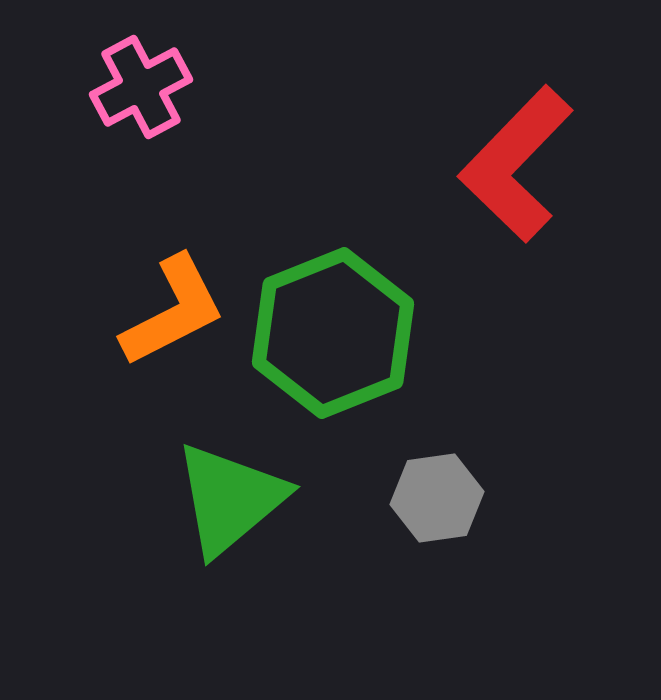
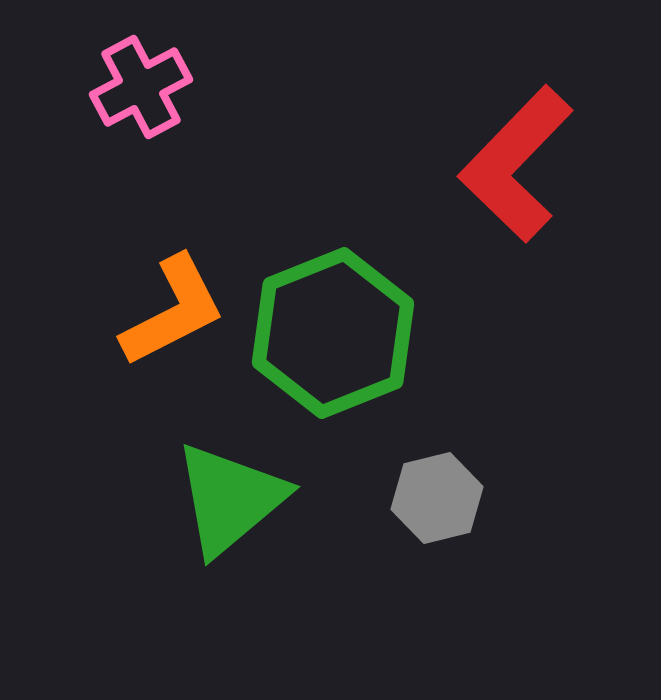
gray hexagon: rotated 6 degrees counterclockwise
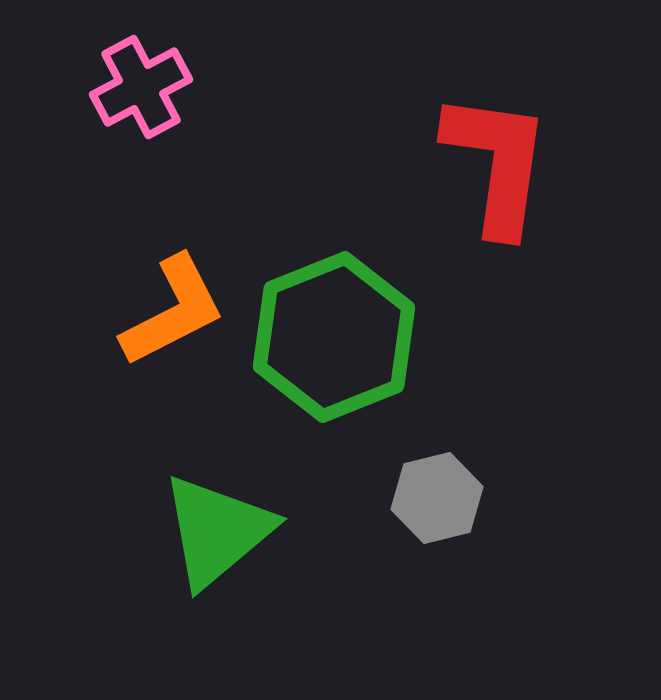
red L-shape: moved 19 px left, 1 px up; rotated 144 degrees clockwise
green hexagon: moved 1 px right, 4 px down
green triangle: moved 13 px left, 32 px down
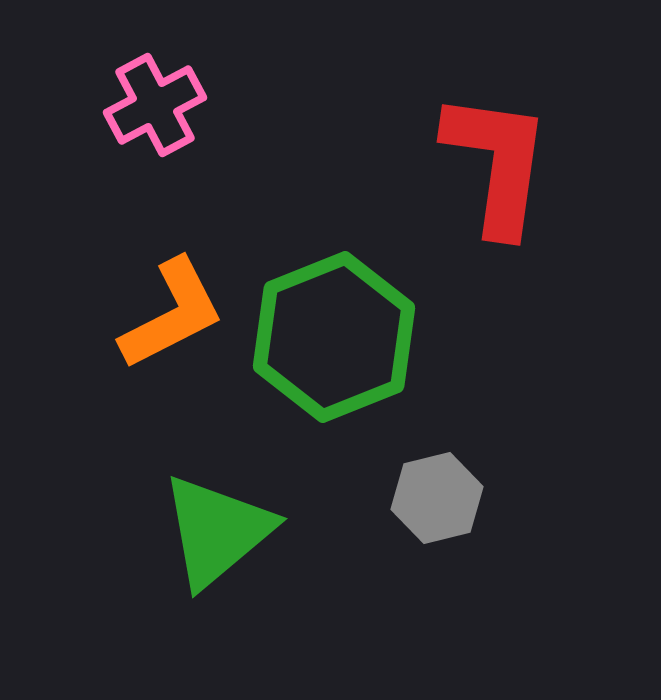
pink cross: moved 14 px right, 18 px down
orange L-shape: moved 1 px left, 3 px down
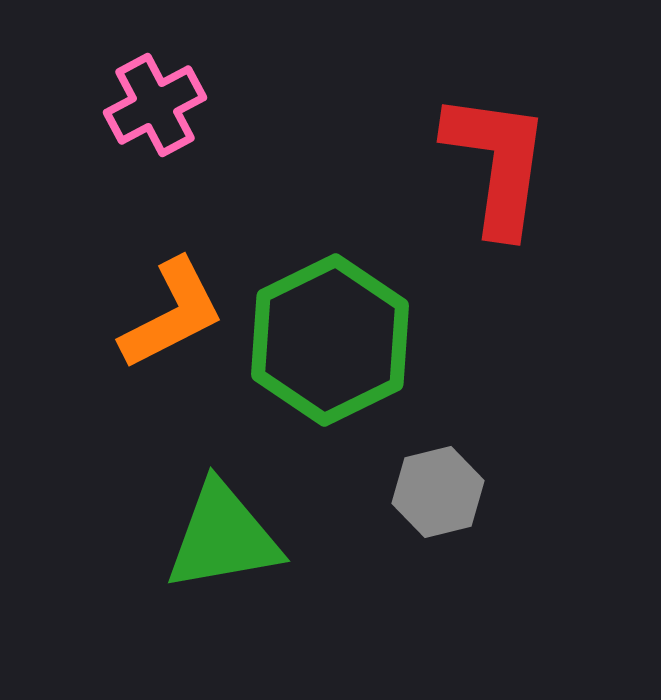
green hexagon: moved 4 px left, 3 px down; rotated 4 degrees counterclockwise
gray hexagon: moved 1 px right, 6 px up
green triangle: moved 6 px right, 6 px down; rotated 30 degrees clockwise
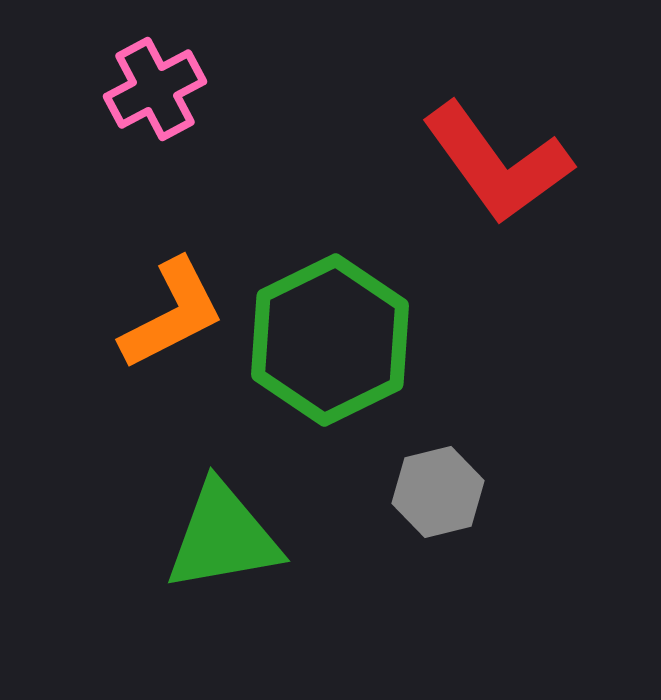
pink cross: moved 16 px up
red L-shape: rotated 136 degrees clockwise
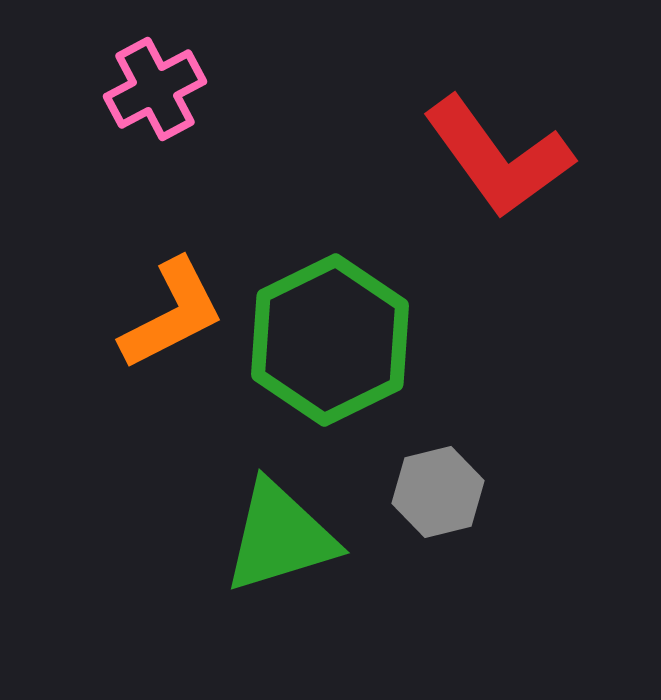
red L-shape: moved 1 px right, 6 px up
green triangle: moved 57 px right; rotated 7 degrees counterclockwise
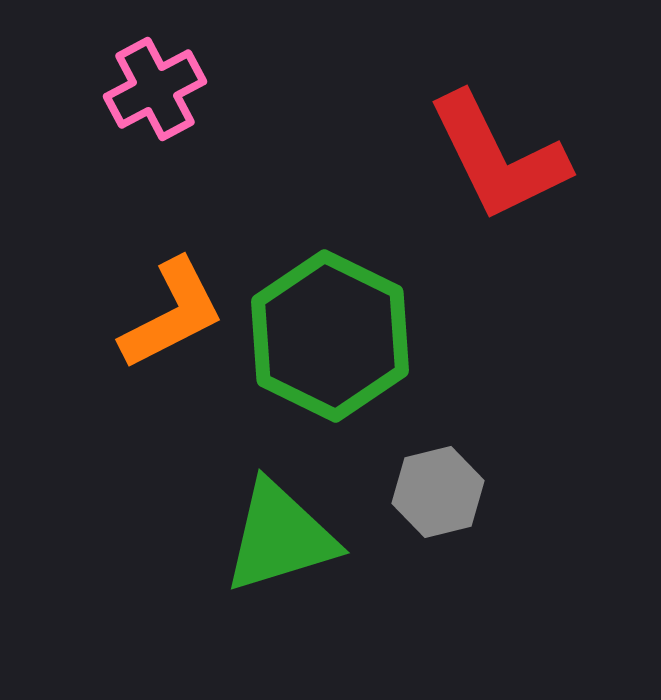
red L-shape: rotated 10 degrees clockwise
green hexagon: moved 4 px up; rotated 8 degrees counterclockwise
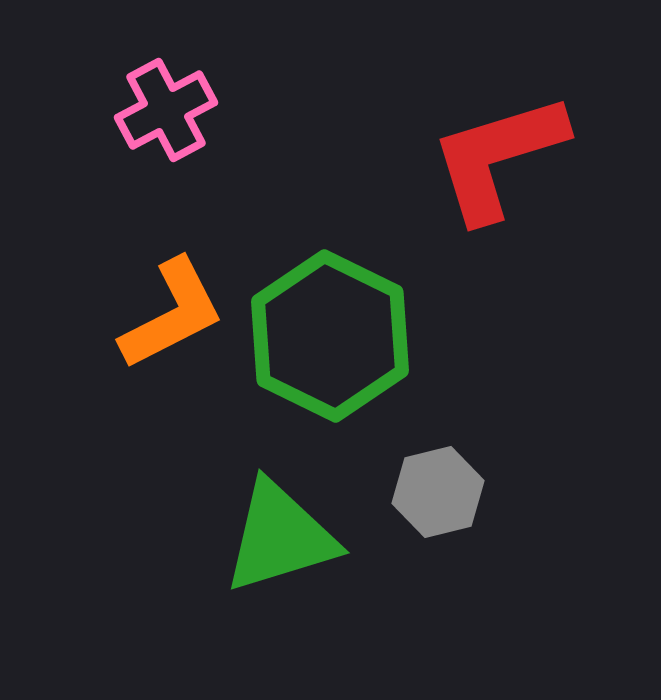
pink cross: moved 11 px right, 21 px down
red L-shape: rotated 99 degrees clockwise
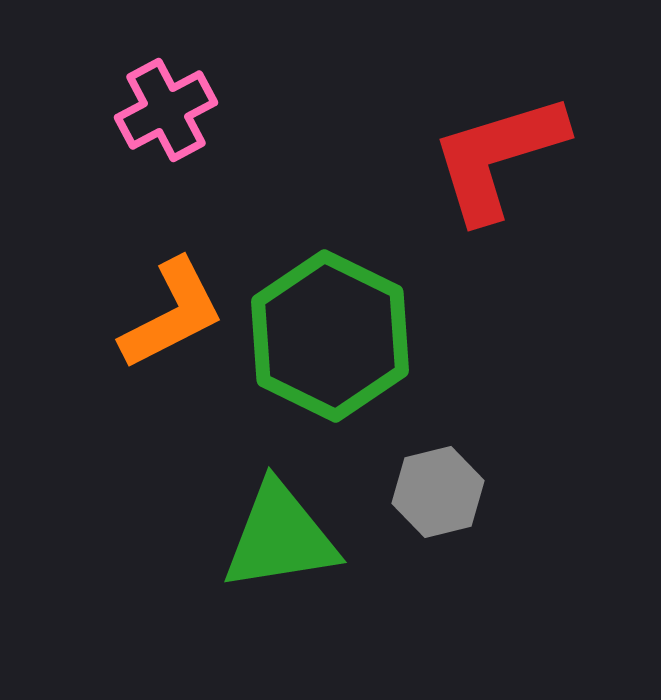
green triangle: rotated 8 degrees clockwise
